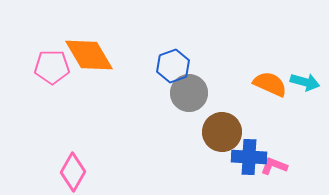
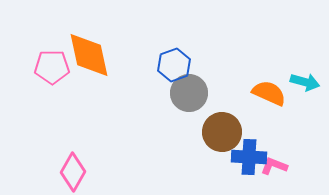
orange diamond: rotated 18 degrees clockwise
blue hexagon: moved 1 px right, 1 px up
orange semicircle: moved 1 px left, 9 px down
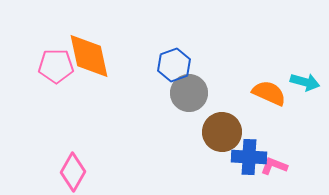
orange diamond: moved 1 px down
pink pentagon: moved 4 px right, 1 px up
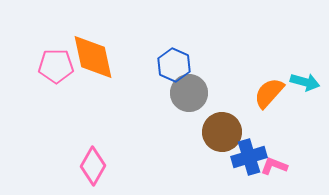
orange diamond: moved 4 px right, 1 px down
blue hexagon: rotated 16 degrees counterclockwise
orange semicircle: rotated 72 degrees counterclockwise
blue cross: rotated 20 degrees counterclockwise
pink diamond: moved 20 px right, 6 px up
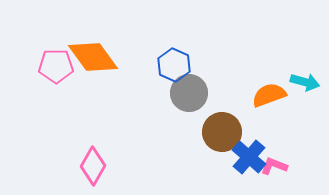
orange diamond: rotated 24 degrees counterclockwise
orange semicircle: moved 2 px down; rotated 28 degrees clockwise
blue cross: rotated 32 degrees counterclockwise
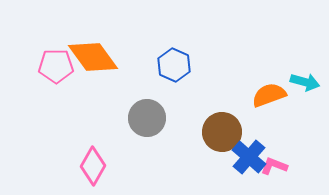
gray circle: moved 42 px left, 25 px down
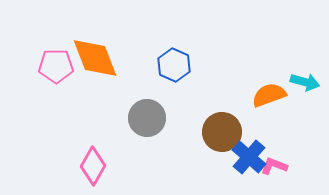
orange diamond: moved 2 px right, 1 px down; rotated 15 degrees clockwise
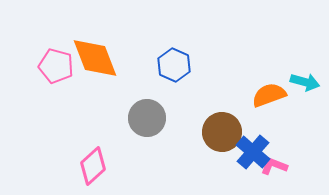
pink pentagon: rotated 16 degrees clockwise
blue cross: moved 4 px right, 5 px up
pink diamond: rotated 18 degrees clockwise
